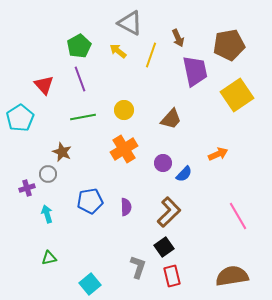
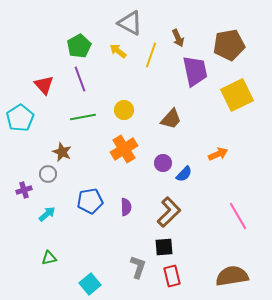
yellow square: rotated 8 degrees clockwise
purple cross: moved 3 px left, 2 px down
cyan arrow: rotated 66 degrees clockwise
black square: rotated 30 degrees clockwise
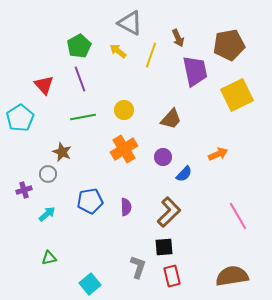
purple circle: moved 6 px up
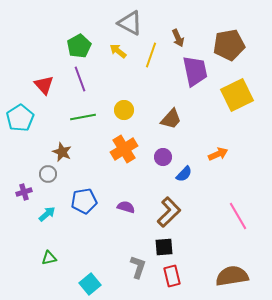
purple cross: moved 2 px down
blue pentagon: moved 6 px left
purple semicircle: rotated 72 degrees counterclockwise
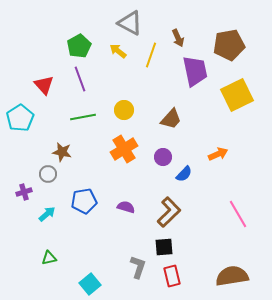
brown star: rotated 12 degrees counterclockwise
pink line: moved 2 px up
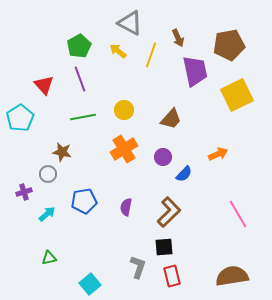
purple semicircle: rotated 96 degrees counterclockwise
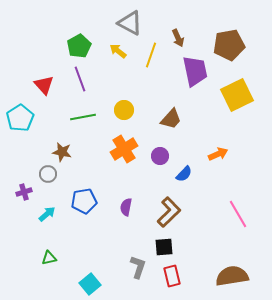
purple circle: moved 3 px left, 1 px up
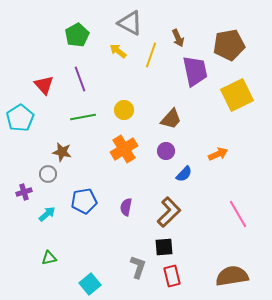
green pentagon: moved 2 px left, 11 px up
purple circle: moved 6 px right, 5 px up
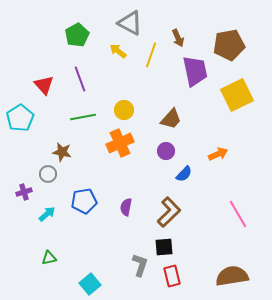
orange cross: moved 4 px left, 6 px up; rotated 8 degrees clockwise
gray L-shape: moved 2 px right, 2 px up
